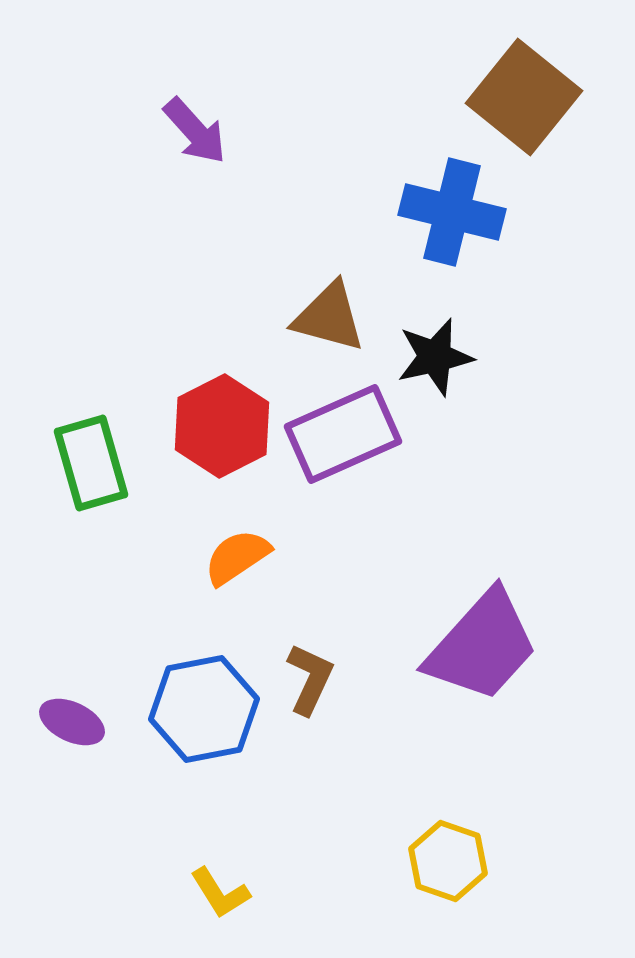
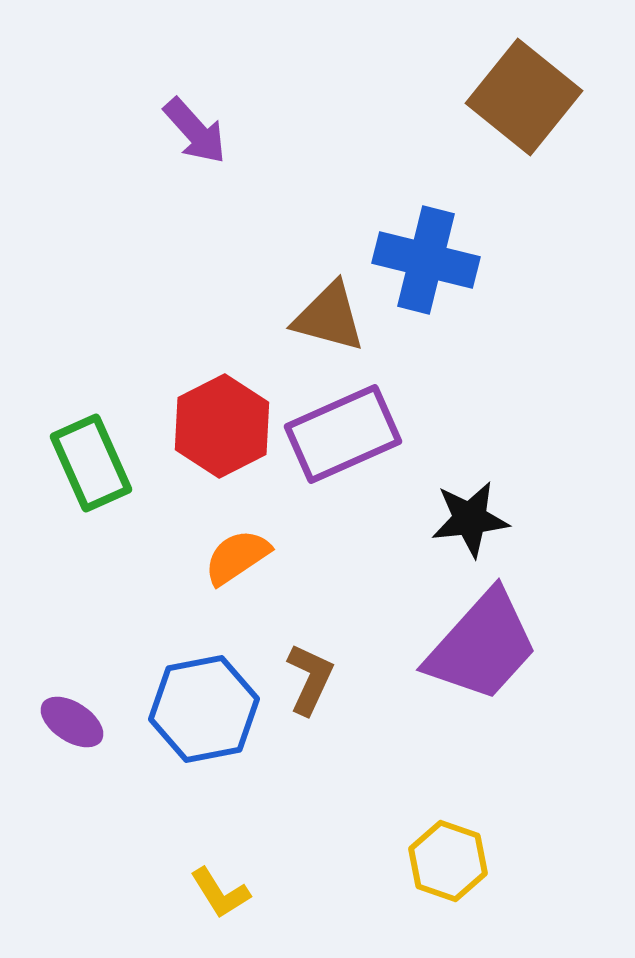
blue cross: moved 26 px left, 48 px down
black star: moved 35 px right, 162 px down; rotated 6 degrees clockwise
green rectangle: rotated 8 degrees counterclockwise
purple ellipse: rotated 8 degrees clockwise
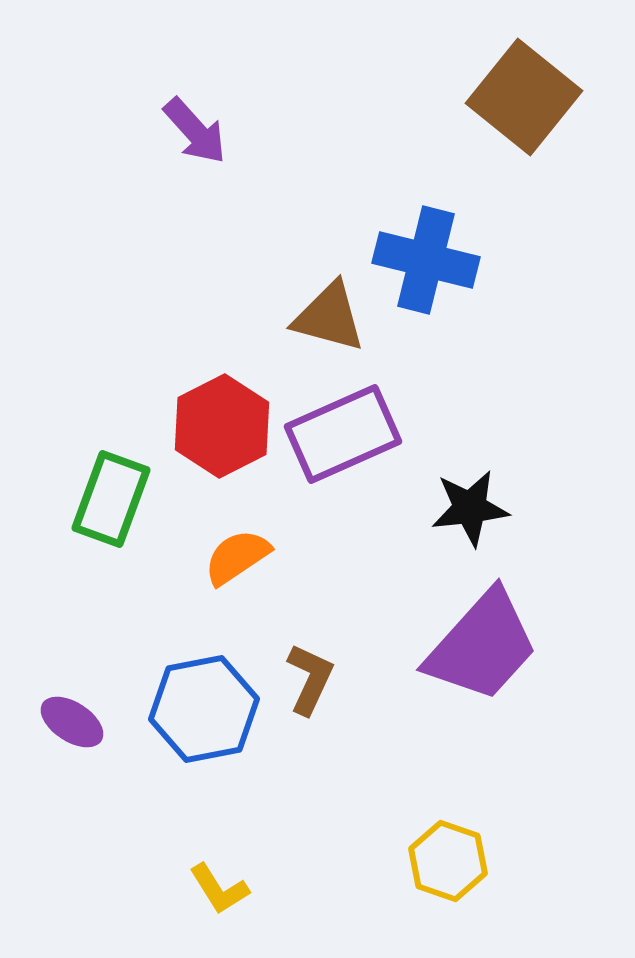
green rectangle: moved 20 px right, 36 px down; rotated 44 degrees clockwise
black star: moved 11 px up
yellow L-shape: moved 1 px left, 4 px up
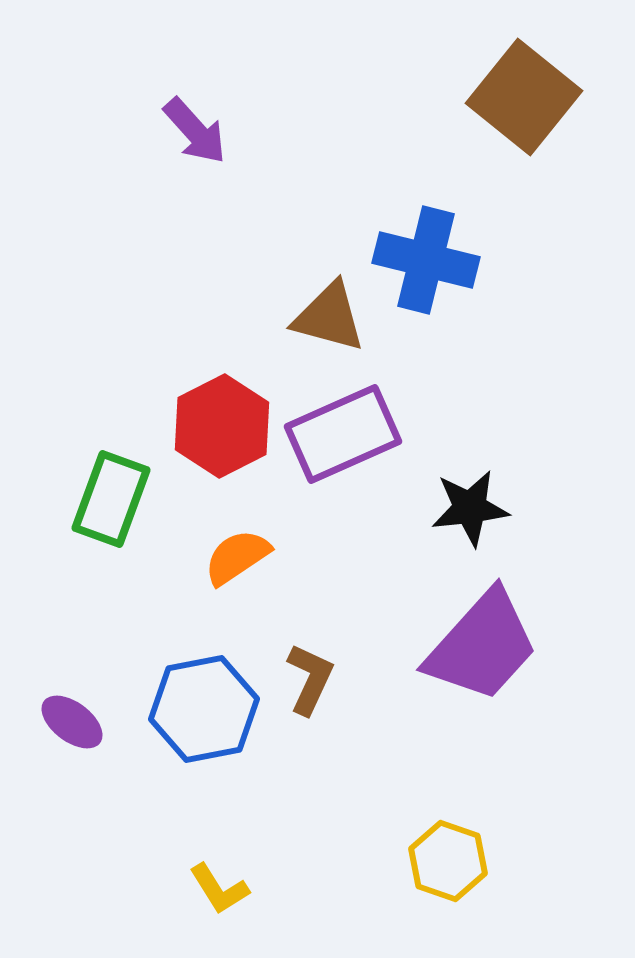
purple ellipse: rotated 4 degrees clockwise
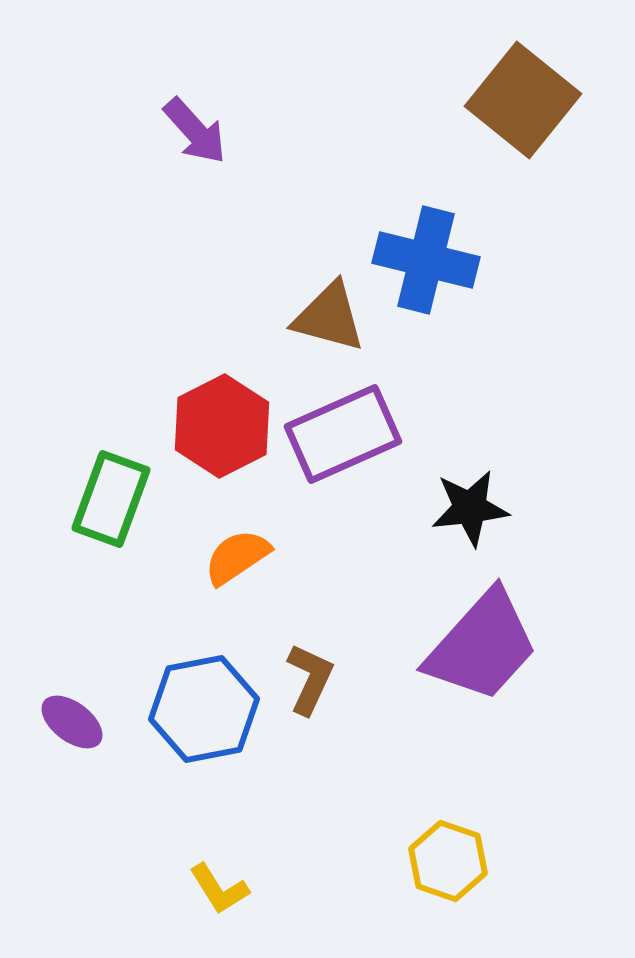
brown square: moved 1 px left, 3 px down
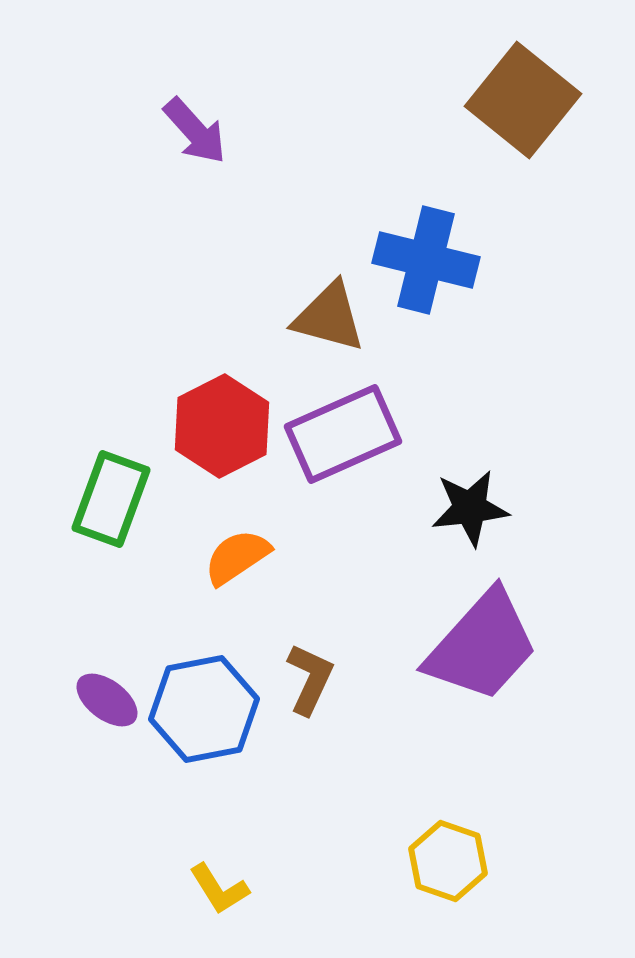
purple ellipse: moved 35 px right, 22 px up
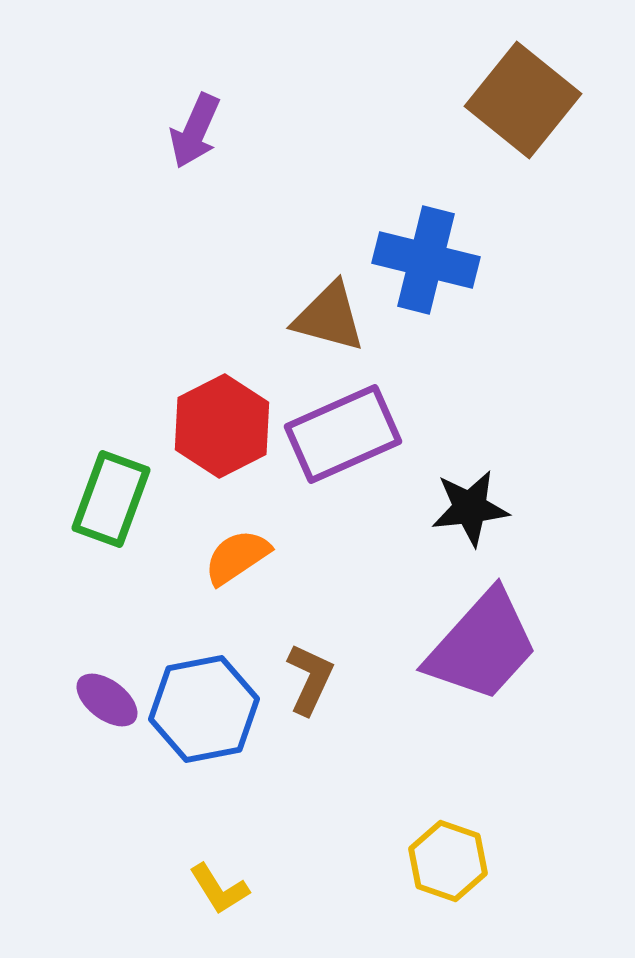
purple arrow: rotated 66 degrees clockwise
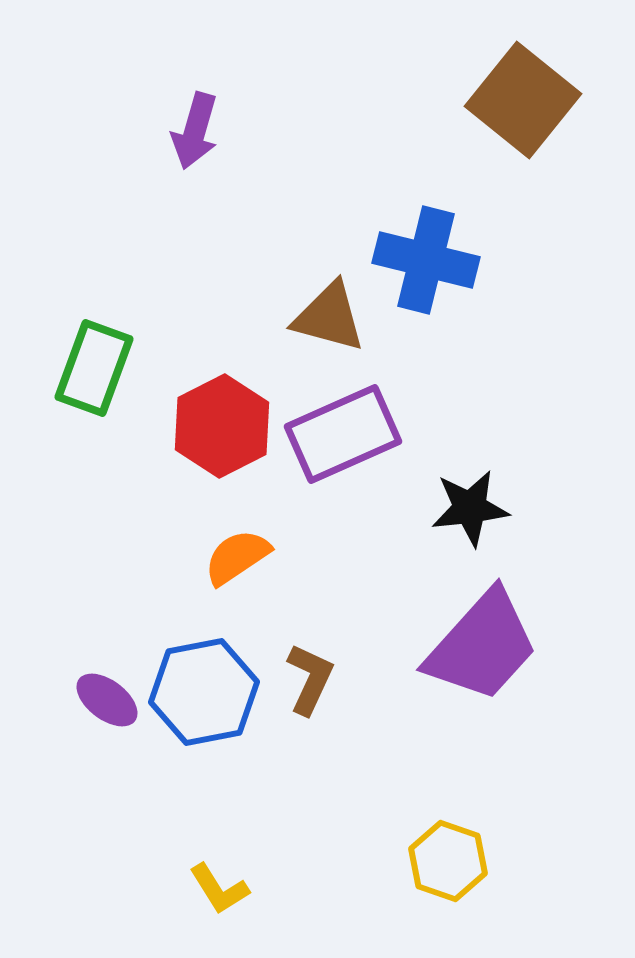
purple arrow: rotated 8 degrees counterclockwise
green rectangle: moved 17 px left, 131 px up
blue hexagon: moved 17 px up
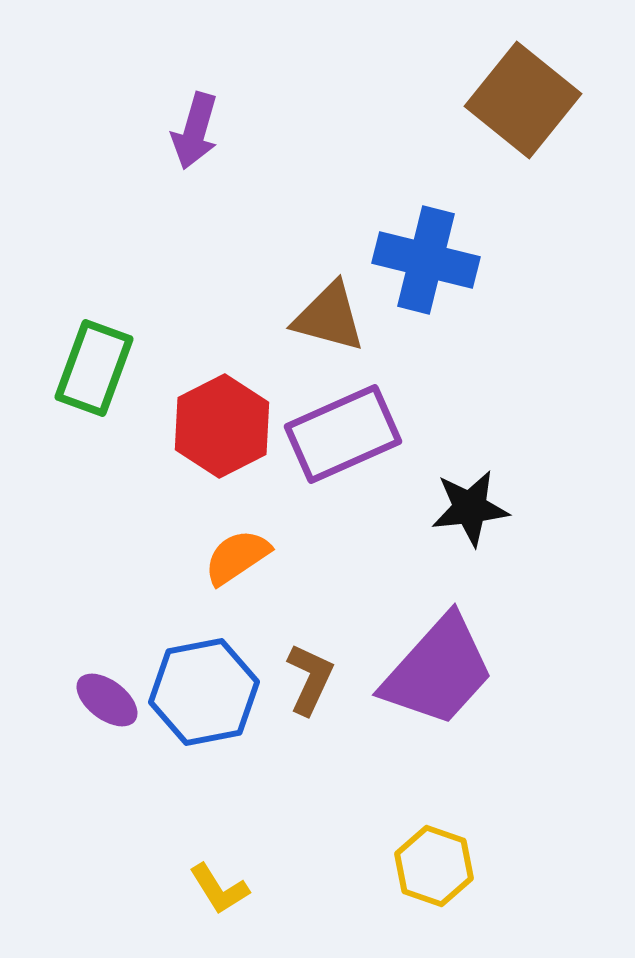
purple trapezoid: moved 44 px left, 25 px down
yellow hexagon: moved 14 px left, 5 px down
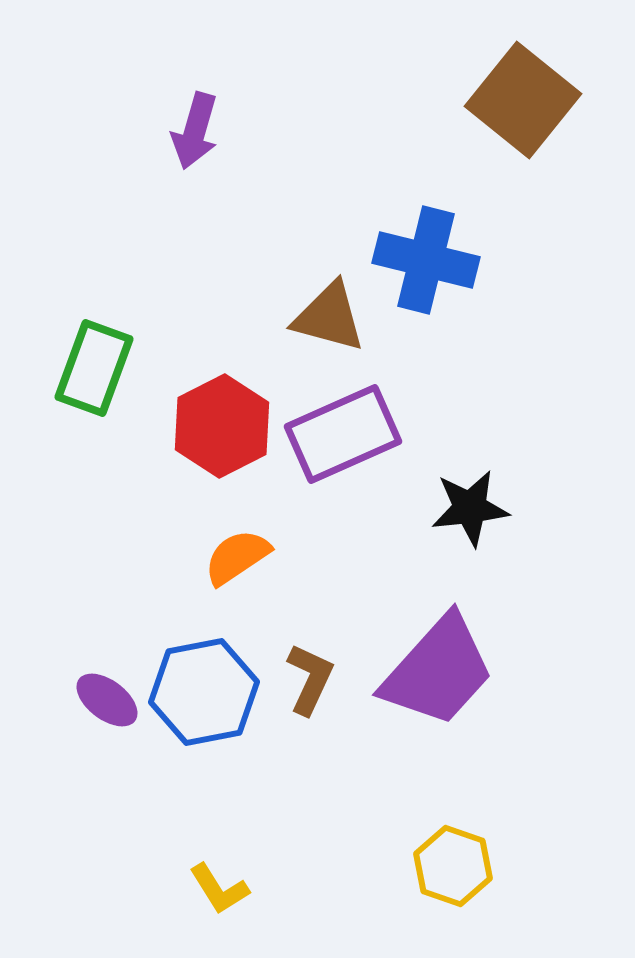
yellow hexagon: moved 19 px right
